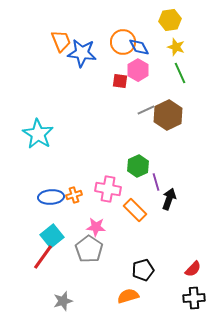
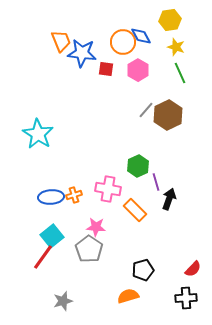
blue diamond: moved 2 px right, 11 px up
red square: moved 14 px left, 12 px up
gray line: rotated 24 degrees counterclockwise
black cross: moved 8 px left
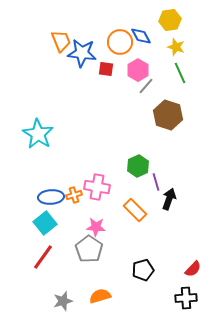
orange circle: moved 3 px left
gray line: moved 24 px up
brown hexagon: rotated 16 degrees counterclockwise
pink cross: moved 11 px left, 2 px up
cyan square: moved 7 px left, 13 px up
orange semicircle: moved 28 px left
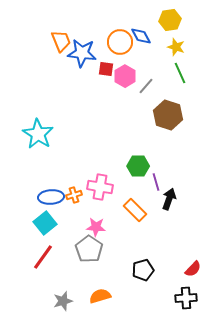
pink hexagon: moved 13 px left, 6 px down
green hexagon: rotated 25 degrees clockwise
pink cross: moved 3 px right
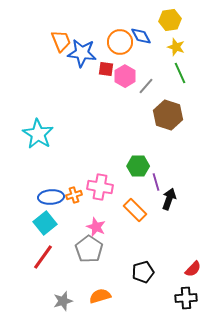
pink star: rotated 18 degrees clockwise
black pentagon: moved 2 px down
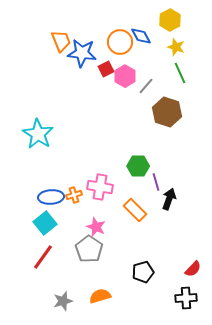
yellow hexagon: rotated 20 degrees counterclockwise
red square: rotated 35 degrees counterclockwise
brown hexagon: moved 1 px left, 3 px up
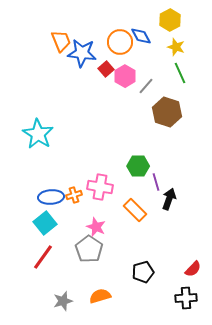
red square: rotated 14 degrees counterclockwise
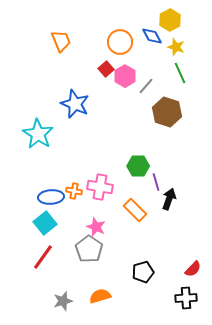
blue diamond: moved 11 px right
blue star: moved 7 px left, 51 px down; rotated 16 degrees clockwise
orange cross: moved 4 px up; rotated 28 degrees clockwise
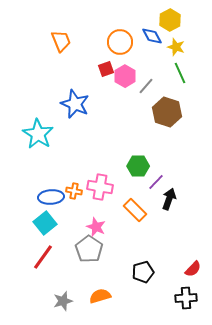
red square: rotated 21 degrees clockwise
purple line: rotated 60 degrees clockwise
